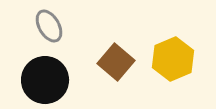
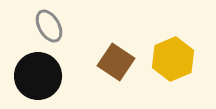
brown square: rotated 6 degrees counterclockwise
black circle: moved 7 px left, 4 px up
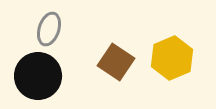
gray ellipse: moved 3 px down; rotated 48 degrees clockwise
yellow hexagon: moved 1 px left, 1 px up
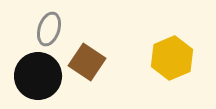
brown square: moved 29 px left
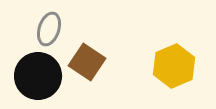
yellow hexagon: moved 2 px right, 8 px down
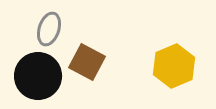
brown square: rotated 6 degrees counterclockwise
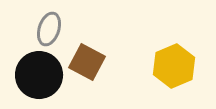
black circle: moved 1 px right, 1 px up
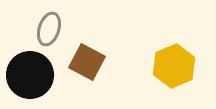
black circle: moved 9 px left
